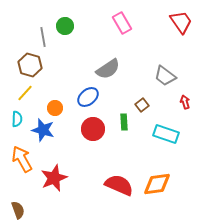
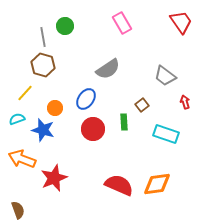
brown hexagon: moved 13 px right
blue ellipse: moved 2 px left, 2 px down; rotated 15 degrees counterclockwise
cyan semicircle: rotated 112 degrees counterclockwise
orange arrow: rotated 40 degrees counterclockwise
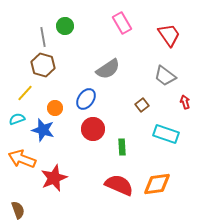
red trapezoid: moved 12 px left, 13 px down
green rectangle: moved 2 px left, 25 px down
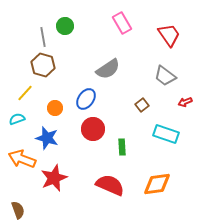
red arrow: rotated 96 degrees counterclockwise
blue star: moved 4 px right, 8 px down
red semicircle: moved 9 px left
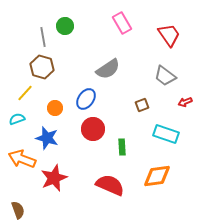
brown hexagon: moved 1 px left, 2 px down
brown square: rotated 16 degrees clockwise
orange diamond: moved 8 px up
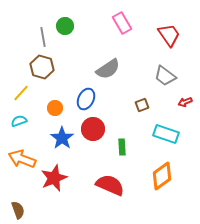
yellow line: moved 4 px left
blue ellipse: rotated 10 degrees counterclockwise
cyan semicircle: moved 2 px right, 2 px down
blue star: moved 15 px right; rotated 20 degrees clockwise
orange diamond: moved 5 px right; rotated 28 degrees counterclockwise
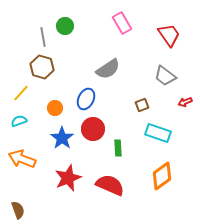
cyan rectangle: moved 8 px left, 1 px up
green rectangle: moved 4 px left, 1 px down
red star: moved 14 px right
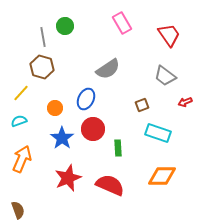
orange arrow: rotated 92 degrees clockwise
orange diamond: rotated 36 degrees clockwise
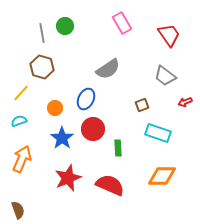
gray line: moved 1 px left, 4 px up
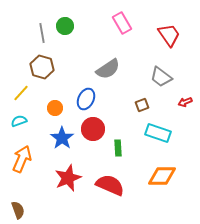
gray trapezoid: moved 4 px left, 1 px down
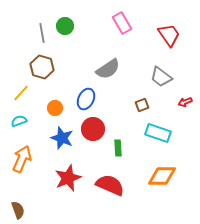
blue star: rotated 15 degrees counterclockwise
